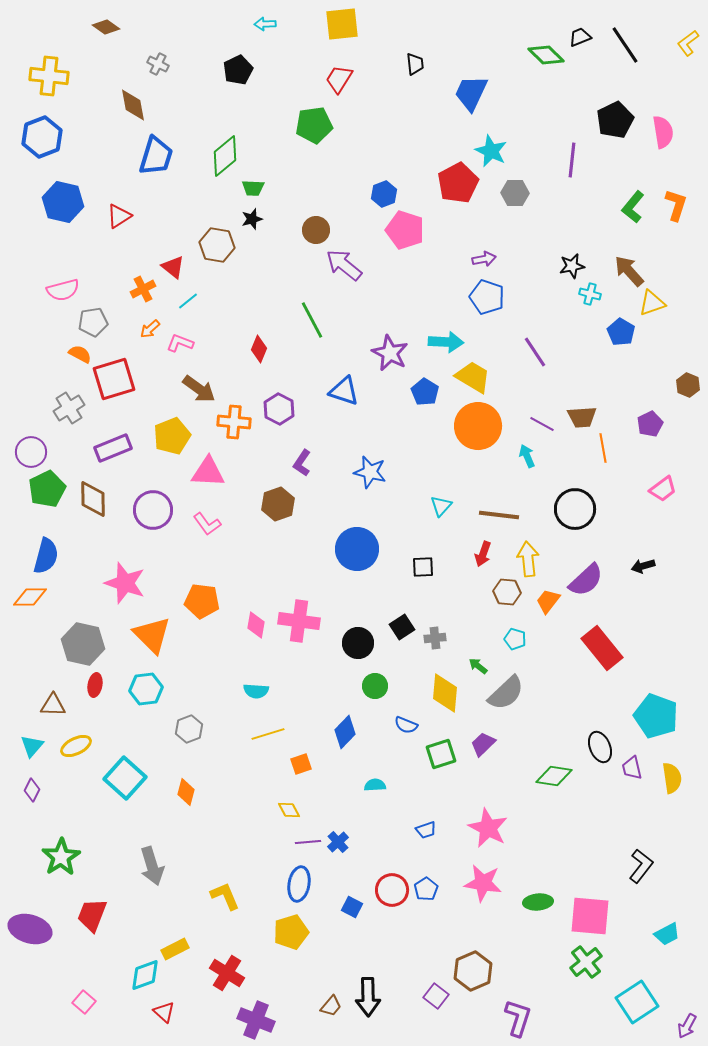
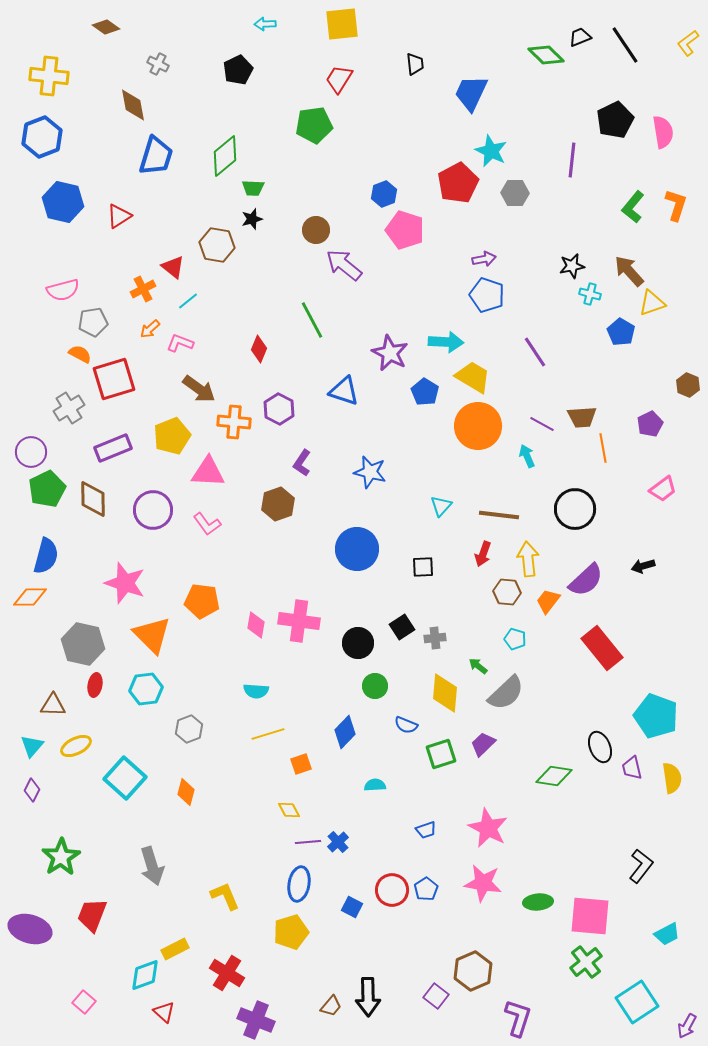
blue pentagon at (487, 297): moved 2 px up
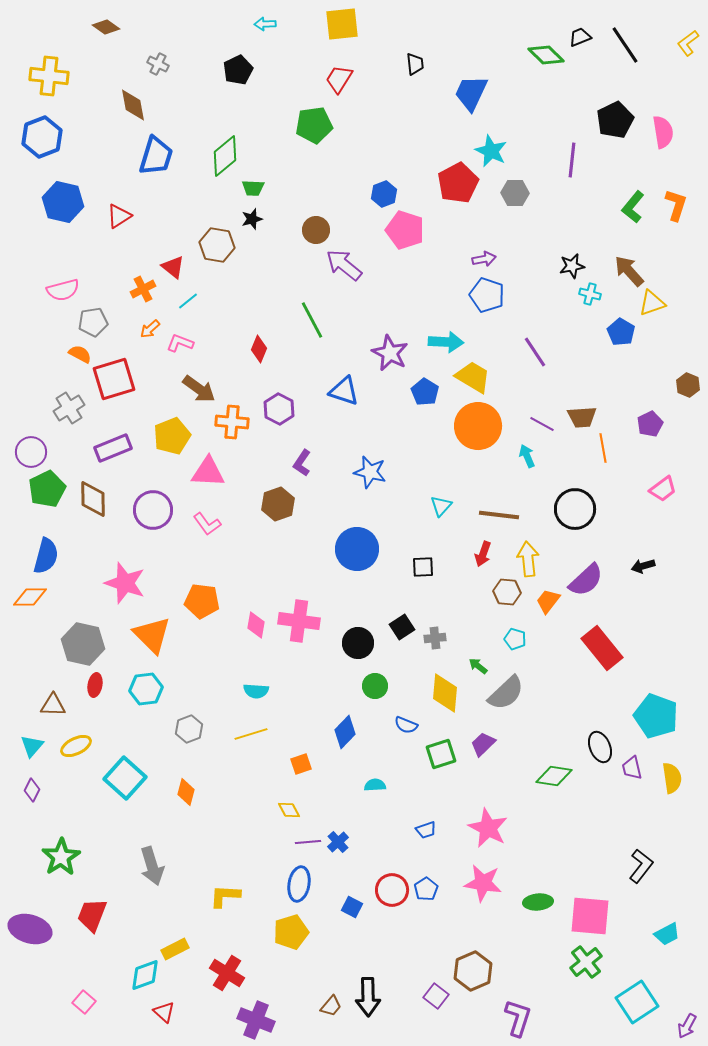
orange cross at (234, 422): moved 2 px left
yellow line at (268, 734): moved 17 px left
yellow L-shape at (225, 896): rotated 64 degrees counterclockwise
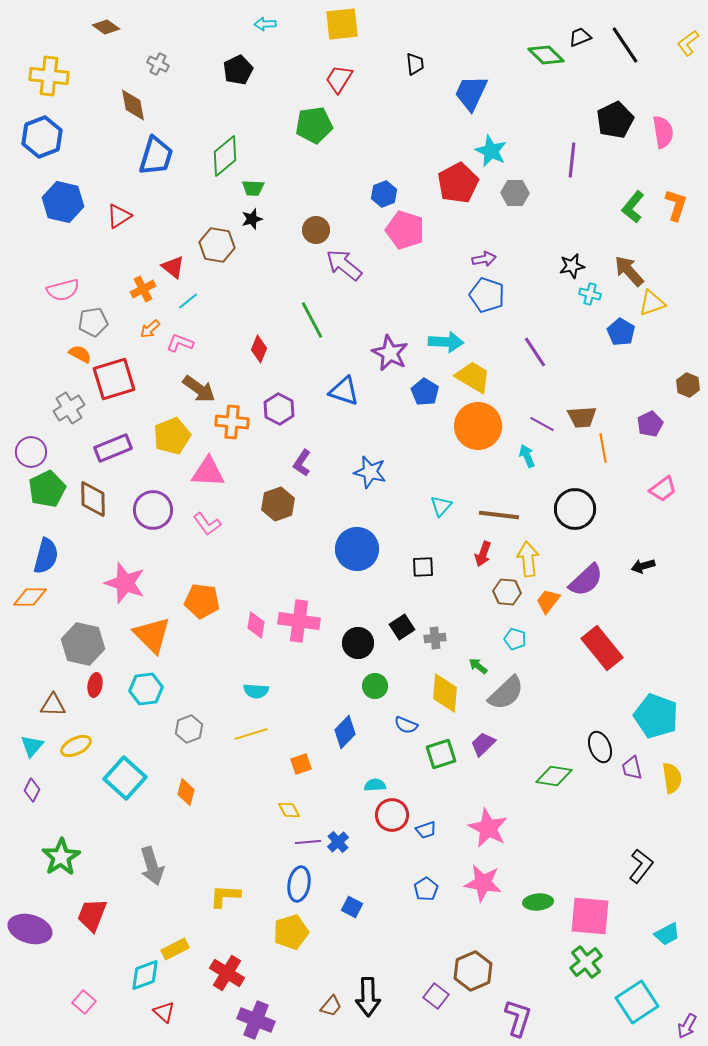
red circle at (392, 890): moved 75 px up
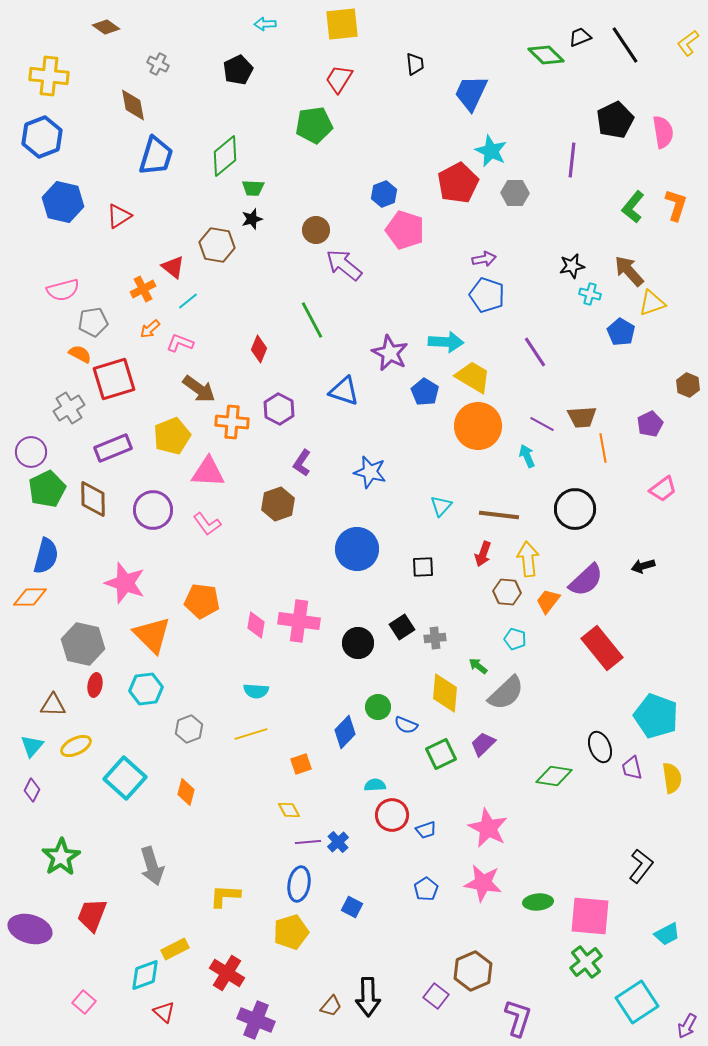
green circle at (375, 686): moved 3 px right, 21 px down
green square at (441, 754): rotated 8 degrees counterclockwise
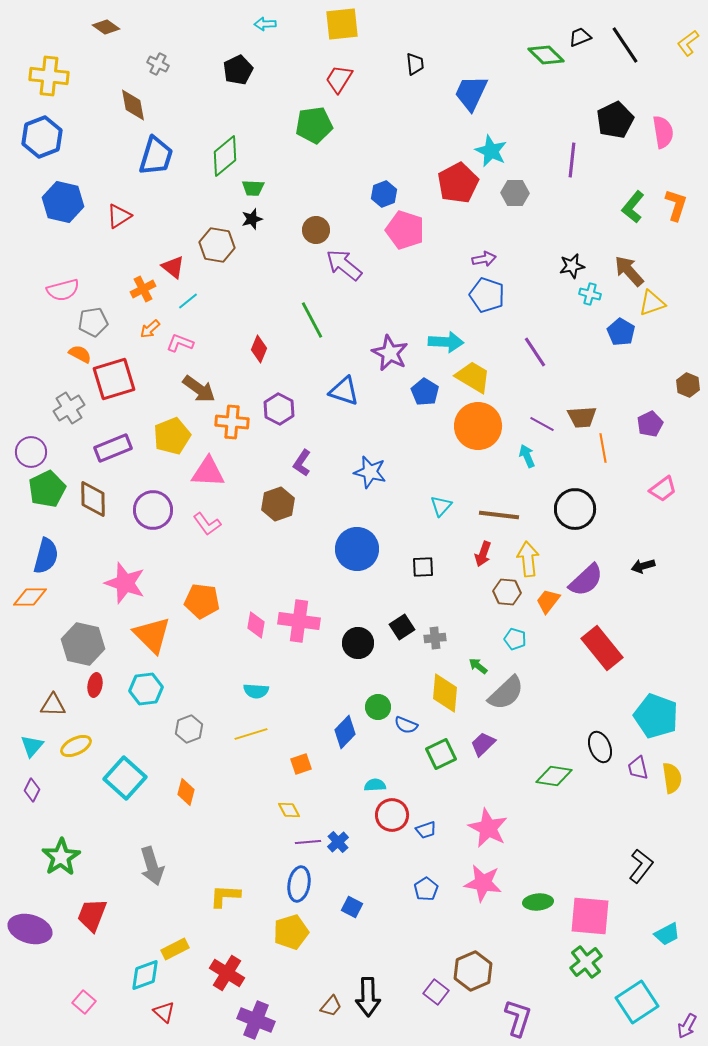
purple trapezoid at (632, 768): moved 6 px right
purple square at (436, 996): moved 4 px up
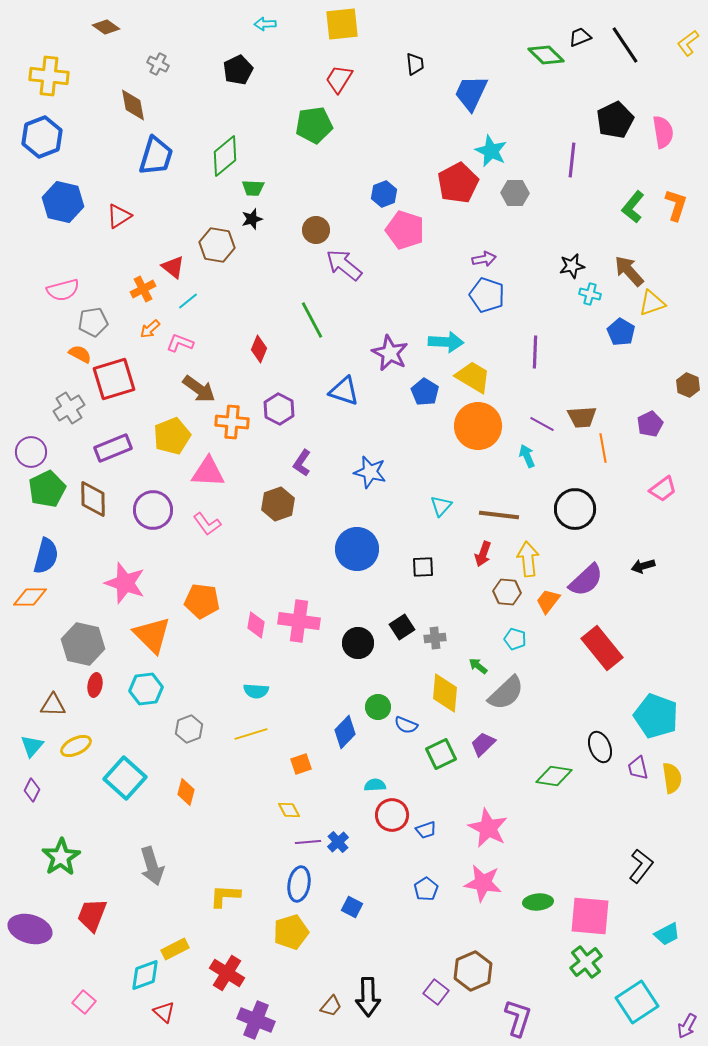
purple line at (535, 352): rotated 36 degrees clockwise
